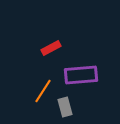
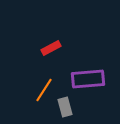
purple rectangle: moved 7 px right, 4 px down
orange line: moved 1 px right, 1 px up
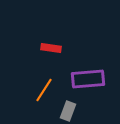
red rectangle: rotated 36 degrees clockwise
gray rectangle: moved 3 px right, 4 px down; rotated 36 degrees clockwise
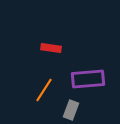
gray rectangle: moved 3 px right, 1 px up
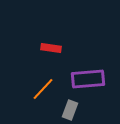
orange line: moved 1 px left, 1 px up; rotated 10 degrees clockwise
gray rectangle: moved 1 px left
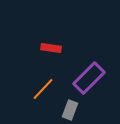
purple rectangle: moved 1 px right, 1 px up; rotated 40 degrees counterclockwise
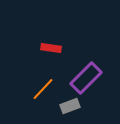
purple rectangle: moved 3 px left
gray rectangle: moved 4 px up; rotated 48 degrees clockwise
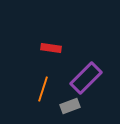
orange line: rotated 25 degrees counterclockwise
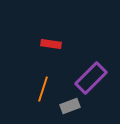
red rectangle: moved 4 px up
purple rectangle: moved 5 px right
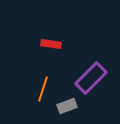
gray rectangle: moved 3 px left
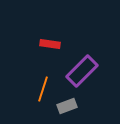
red rectangle: moved 1 px left
purple rectangle: moved 9 px left, 7 px up
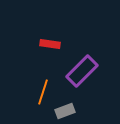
orange line: moved 3 px down
gray rectangle: moved 2 px left, 5 px down
